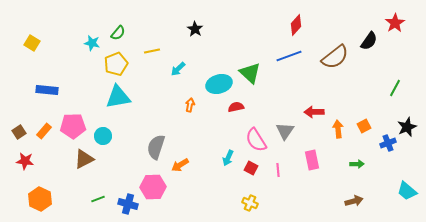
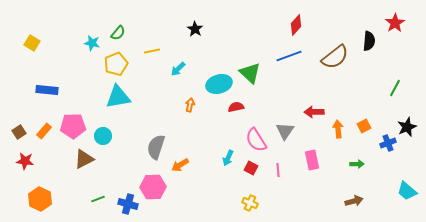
black semicircle at (369, 41): rotated 30 degrees counterclockwise
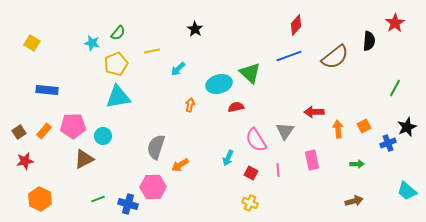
red star at (25, 161): rotated 18 degrees counterclockwise
red square at (251, 168): moved 5 px down
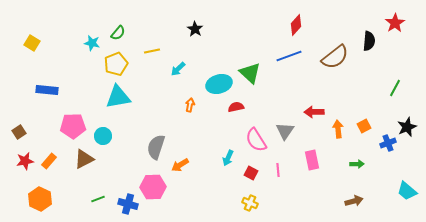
orange rectangle at (44, 131): moved 5 px right, 30 px down
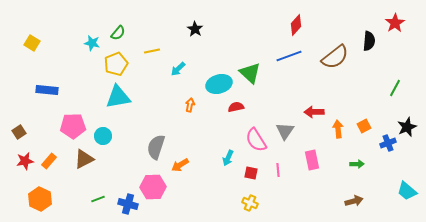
red square at (251, 173): rotated 16 degrees counterclockwise
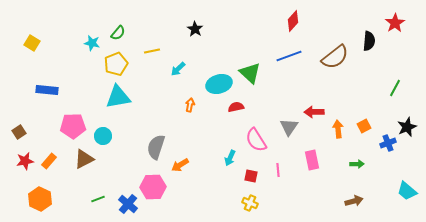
red diamond at (296, 25): moved 3 px left, 4 px up
gray triangle at (285, 131): moved 4 px right, 4 px up
cyan arrow at (228, 158): moved 2 px right
red square at (251, 173): moved 3 px down
blue cross at (128, 204): rotated 24 degrees clockwise
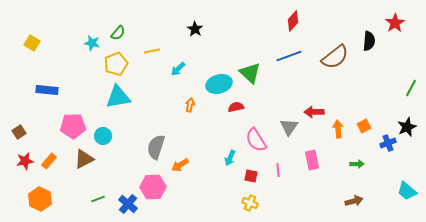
green line at (395, 88): moved 16 px right
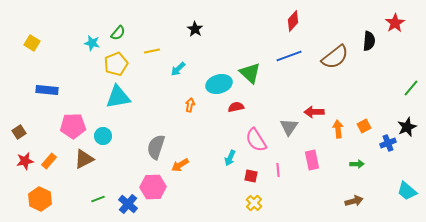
green line at (411, 88): rotated 12 degrees clockwise
yellow cross at (250, 203): moved 4 px right; rotated 21 degrees clockwise
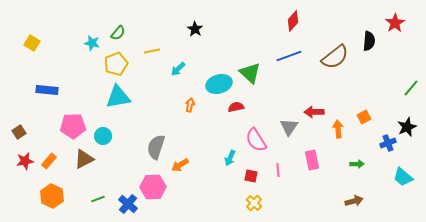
orange square at (364, 126): moved 9 px up
cyan trapezoid at (407, 191): moved 4 px left, 14 px up
orange hexagon at (40, 199): moved 12 px right, 3 px up
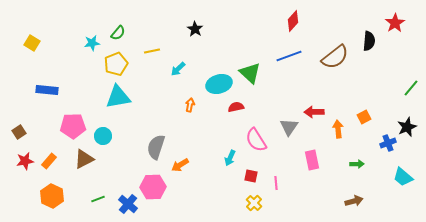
cyan star at (92, 43): rotated 21 degrees counterclockwise
pink line at (278, 170): moved 2 px left, 13 px down
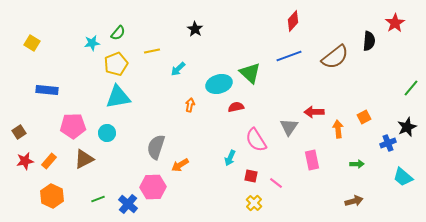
cyan circle at (103, 136): moved 4 px right, 3 px up
pink line at (276, 183): rotated 48 degrees counterclockwise
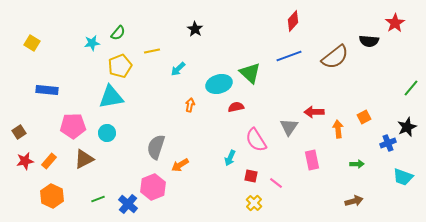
black semicircle at (369, 41): rotated 90 degrees clockwise
yellow pentagon at (116, 64): moved 4 px right, 2 px down
cyan triangle at (118, 97): moved 7 px left
cyan trapezoid at (403, 177): rotated 20 degrees counterclockwise
pink hexagon at (153, 187): rotated 20 degrees counterclockwise
